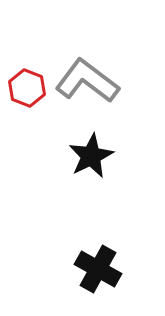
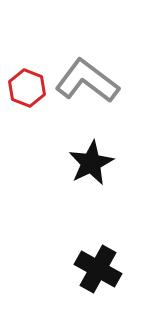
black star: moved 7 px down
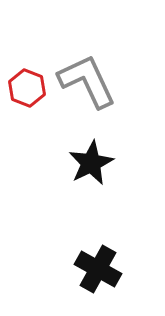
gray L-shape: rotated 28 degrees clockwise
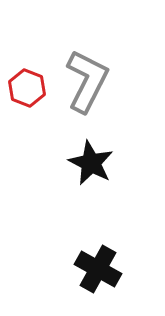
gray L-shape: rotated 52 degrees clockwise
black star: rotated 18 degrees counterclockwise
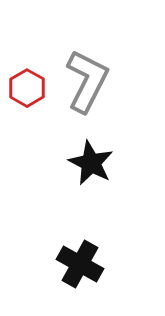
red hexagon: rotated 9 degrees clockwise
black cross: moved 18 px left, 5 px up
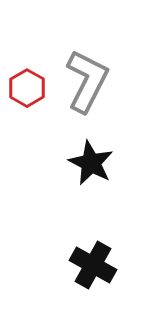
black cross: moved 13 px right, 1 px down
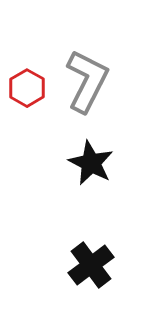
black cross: moved 2 px left; rotated 24 degrees clockwise
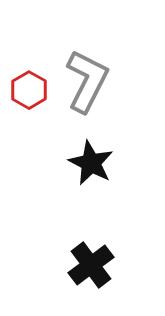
red hexagon: moved 2 px right, 2 px down
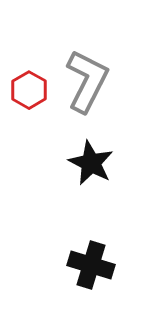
black cross: rotated 36 degrees counterclockwise
